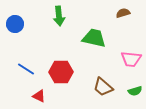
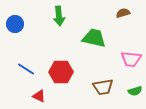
brown trapezoid: rotated 50 degrees counterclockwise
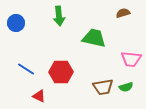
blue circle: moved 1 px right, 1 px up
green semicircle: moved 9 px left, 4 px up
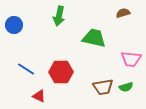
green arrow: rotated 18 degrees clockwise
blue circle: moved 2 px left, 2 px down
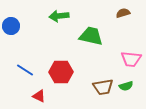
green arrow: rotated 72 degrees clockwise
blue circle: moved 3 px left, 1 px down
green trapezoid: moved 3 px left, 2 px up
blue line: moved 1 px left, 1 px down
green semicircle: moved 1 px up
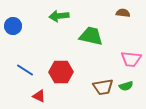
brown semicircle: rotated 24 degrees clockwise
blue circle: moved 2 px right
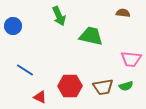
green arrow: rotated 108 degrees counterclockwise
red hexagon: moved 9 px right, 14 px down
red triangle: moved 1 px right, 1 px down
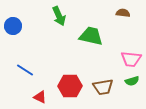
green semicircle: moved 6 px right, 5 px up
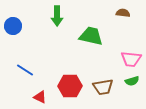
green arrow: moved 2 px left; rotated 24 degrees clockwise
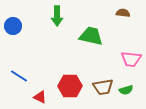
blue line: moved 6 px left, 6 px down
green semicircle: moved 6 px left, 9 px down
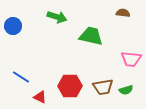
green arrow: moved 1 px down; rotated 72 degrees counterclockwise
blue line: moved 2 px right, 1 px down
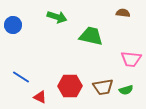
blue circle: moved 1 px up
